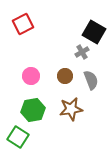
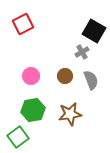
black square: moved 1 px up
brown star: moved 1 px left, 5 px down
green square: rotated 20 degrees clockwise
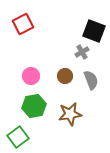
black square: rotated 10 degrees counterclockwise
green hexagon: moved 1 px right, 4 px up
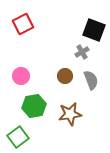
black square: moved 1 px up
pink circle: moved 10 px left
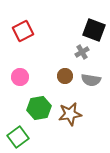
red square: moved 7 px down
pink circle: moved 1 px left, 1 px down
gray semicircle: rotated 120 degrees clockwise
green hexagon: moved 5 px right, 2 px down
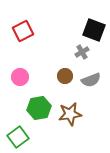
gray semicircle: rotated 30 degrees counterclockwise
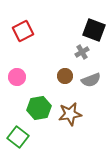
pink circle: moved 3 px left
green square: rotated 15 degrees counterclockwise
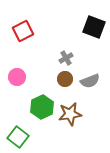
black square: moved 3 px up
gray cross: moved 16 px left, 6 px down
brown circle: moved 3 px down
gray semicircle: moved 1 px left, 1 px down
green hexagon: moved 3 px right, 1 px up; rotated 15 degrees counterclockwise
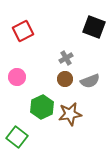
green square: moved 1 px left
